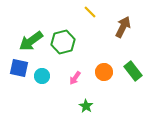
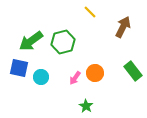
orange circle: moved 9 px left, 1 px down
cyan circle: moved 1 px left, 1 px down
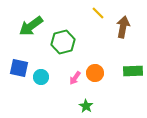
yellow line: moved 8 px right, 1 px down
brown arrow: rotated 15 degrees counterclockwise
green arrow: moved 15 px up
green rectangle: rotated 54 degrees counterclockwise
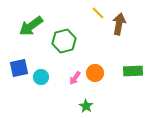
brown arrow: moved 4 px left, 3 px up
green hexagon: moved 1 px right, 1 px up
blue square: rotated 24 degrees counterclockwise
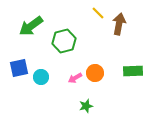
pink arrow: rotated 24 degrees clockwise
green star: rotated 24 degrees clockwise
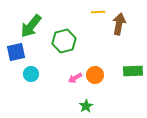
yellow line: moved 1 px up; rotated 48 degrees counterclockwise
green arrow: rotated 15 degrees counterclockwise
blue square: moved 3 px left, 16 px up
orange circle: moved 2 px down
cyan circle: moved 10 px left, 3 px up
green star: rotated 16 degrees counterclockwise
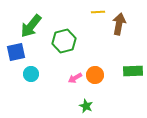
green star: rotated 16 degrees counterclockwise
